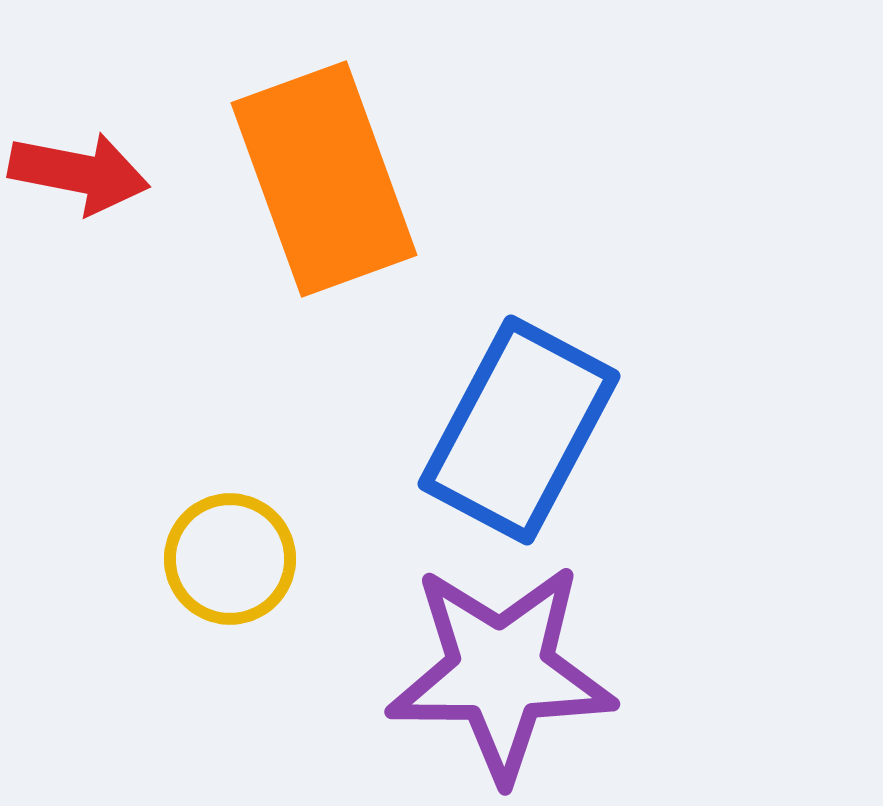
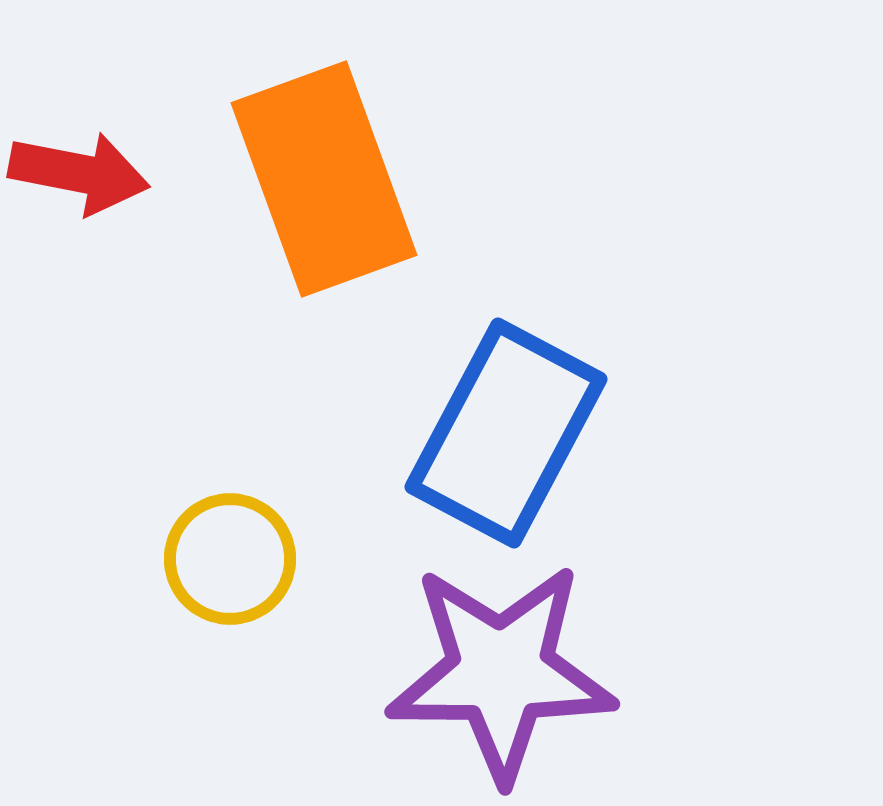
blue rectangle: moved 13 px left, 3 px down
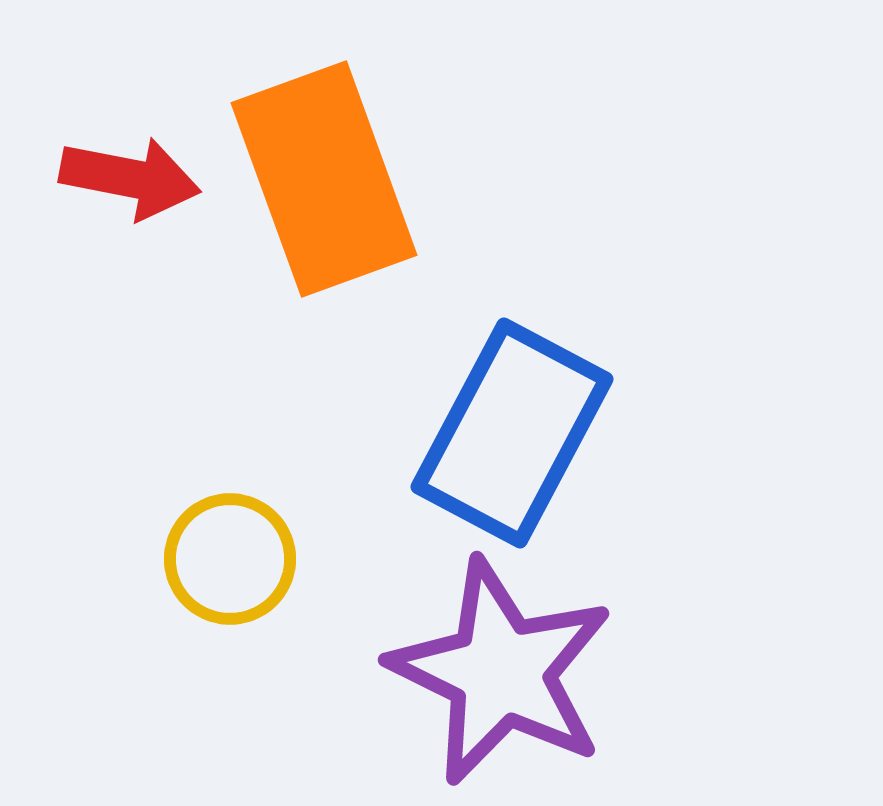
red arrow: moved 51 px right, 5 px down
blue rectangle: moved 6 px right
purple star: rotated 26 degrees clockwise
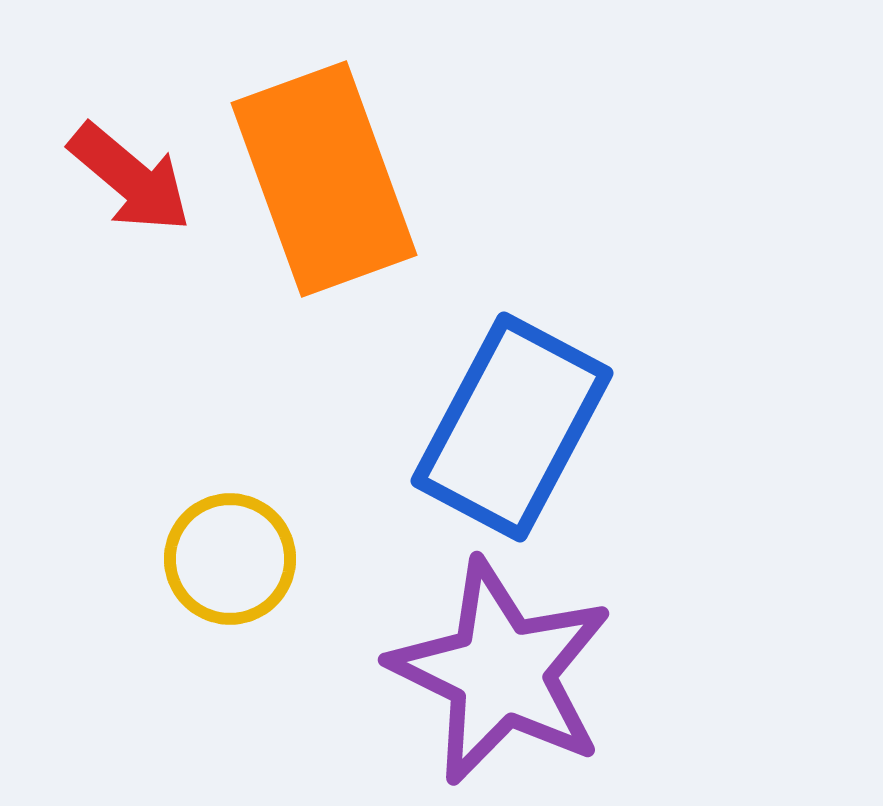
red arrow: rotated 29 degrees clockwise
blue rectangle: moved 6 px up
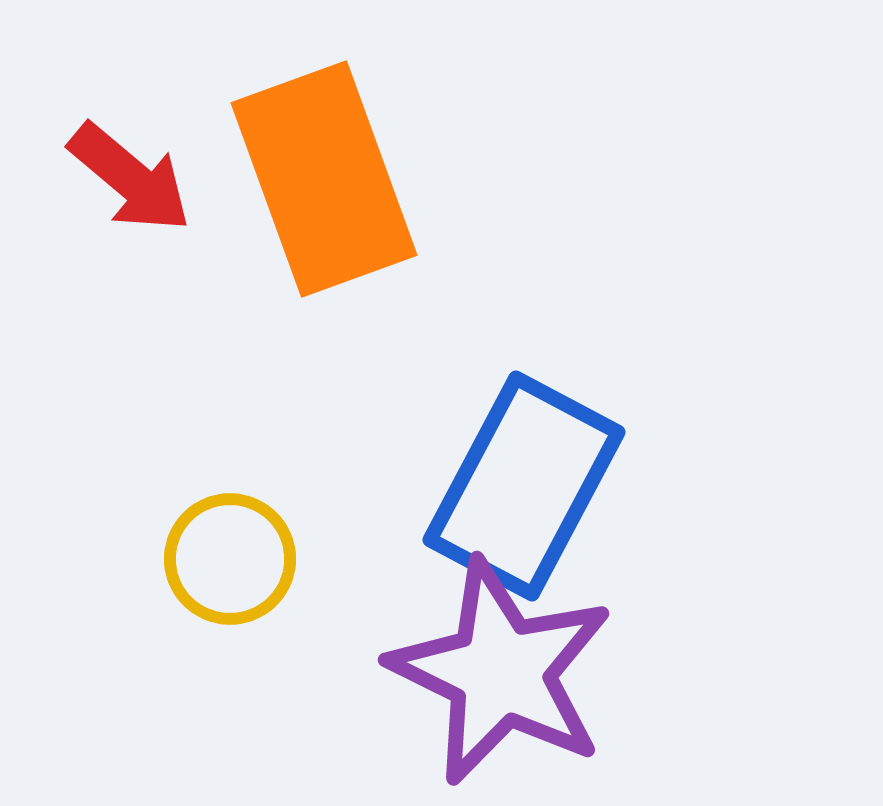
blue rectangle: moved 12 px right, 59 px down
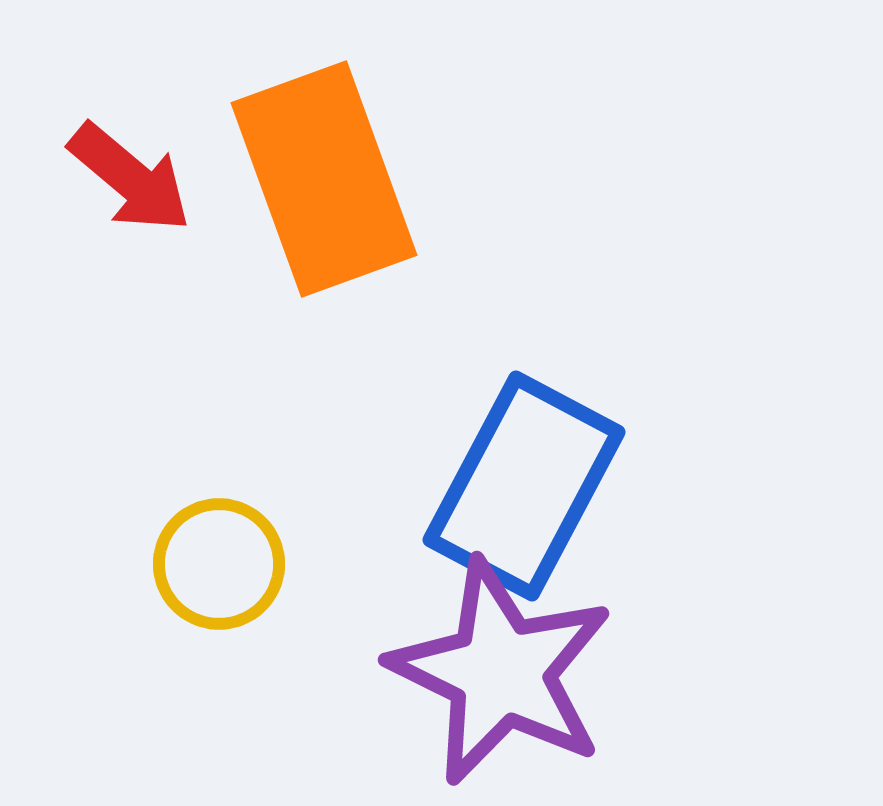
yellow circle: moved 11 px left, 5 px down
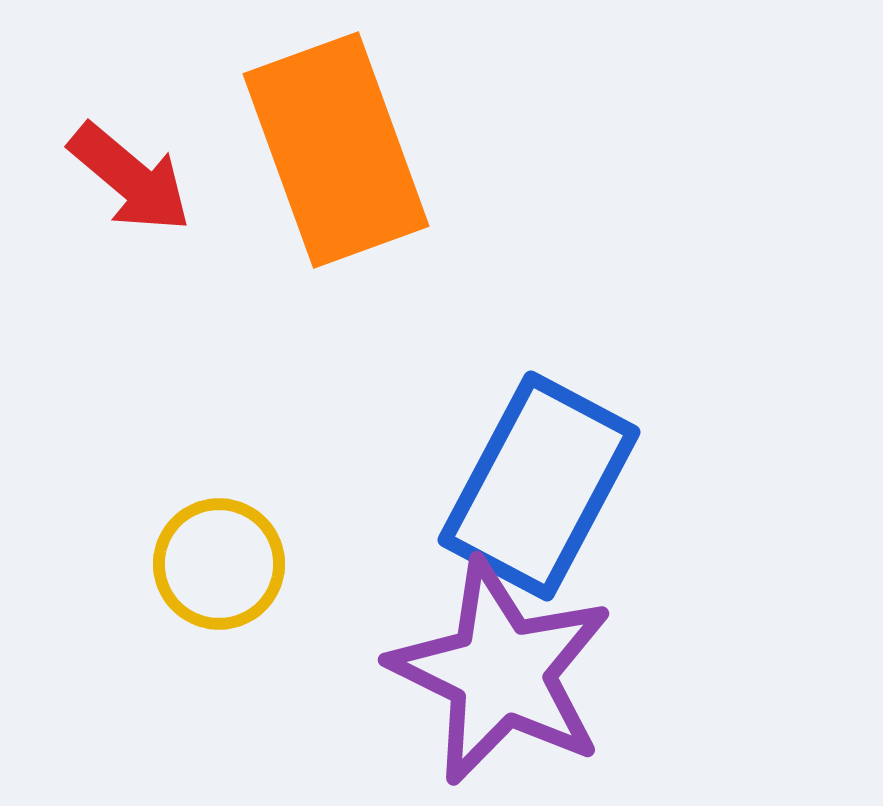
orange rectangle: moved 12 px right, 29 px up
blue rectangle: moved 15 px right
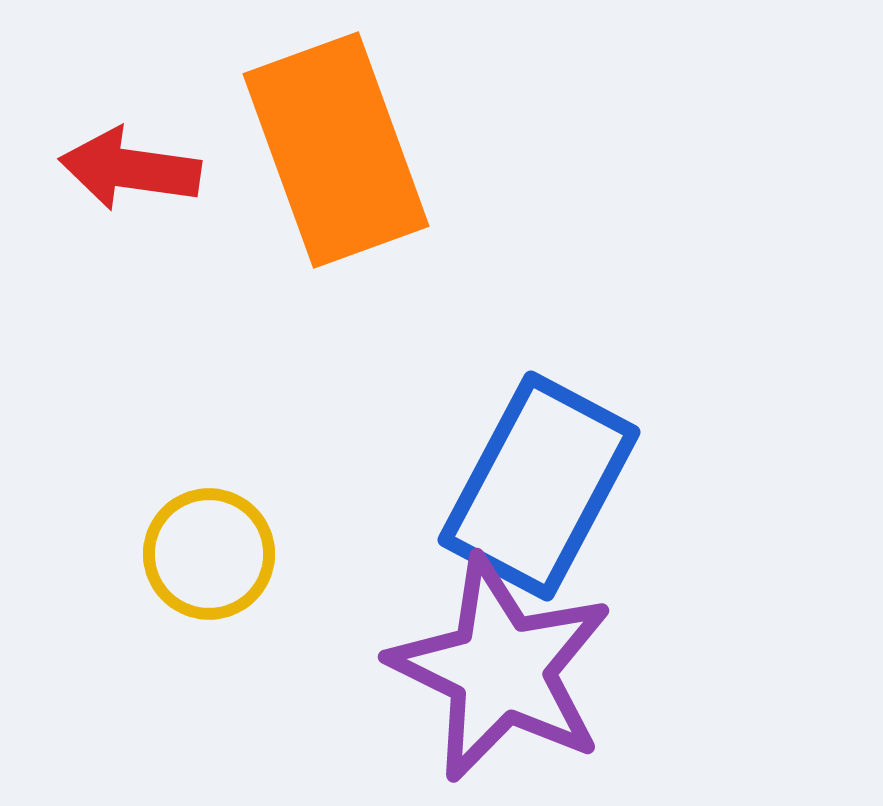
red arrow: moved 9 px up; rotated 148 degrees clockwise
yellow circle: moved 10 px left, 10 px up
purple star: moved 3 px up
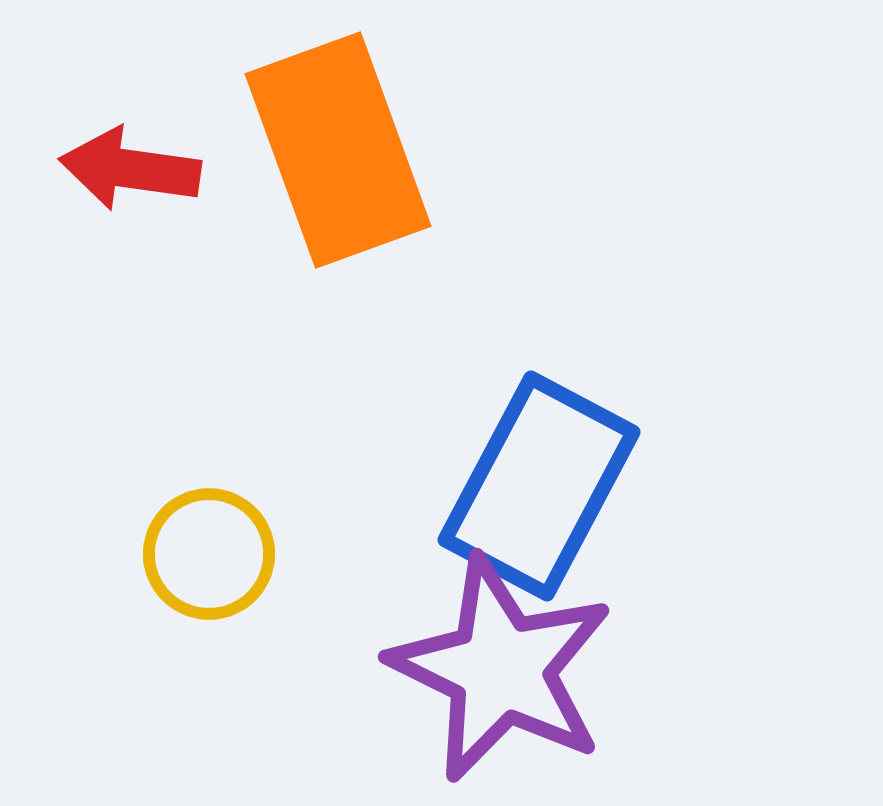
orange rectangle: moved 2 px right
